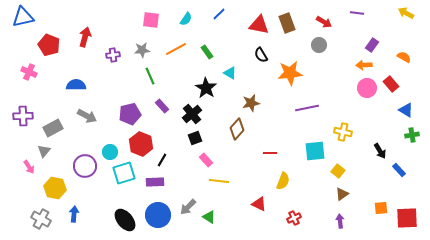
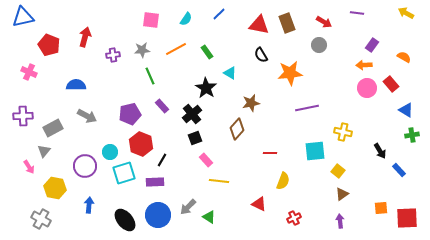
blue arrow at (74, 214): moved 15 px right, 9 px up
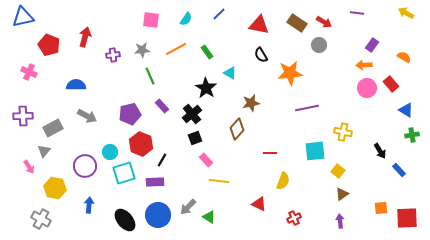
brown rectangle at (287, 23): moved 10 px right; rotated 36 degrees counterclockwise
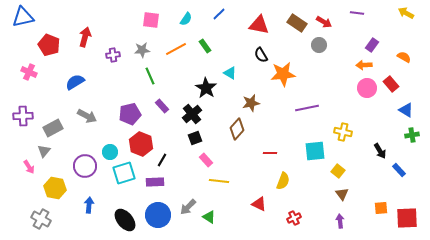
green rectangle at (207, 52): moved 2 px left, 6 px up
orange star at (290, 73): moved 7 px left, 1 px down
blue semicircle at (76, 85): moved 1 px left, 3 px up; rotated 30 degrees counterclockwise
brown triangle at (342, 194): rotated 32 degrees counterclockwise
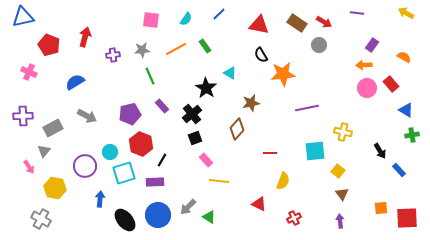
blue arrow at (89, 205): moved 11 px right, 6 px up
